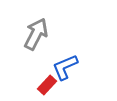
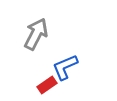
red rectangle: rotated 12 degrees clockwise
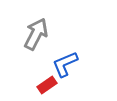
blue L-shape: moved 3 px up
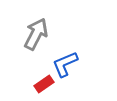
red rectangle: moved 3 px left, 1 px up
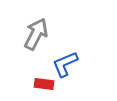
red rectangle: rotated 42 degrees clockwise
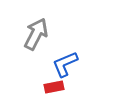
red rectangle: moved 10 px right, 3 px down; rotated 18 degrees counterclockwise
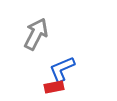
blue L-shape: moved 3 px left, 5 px down
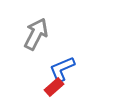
red rectangle: rotated 30 degrees counterclockwise
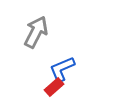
gray arrow: moved 2 px up
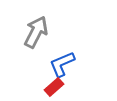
blue L-shape: moved 5 px up
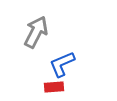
red rectangle: rotated 36 degrees clockwise
